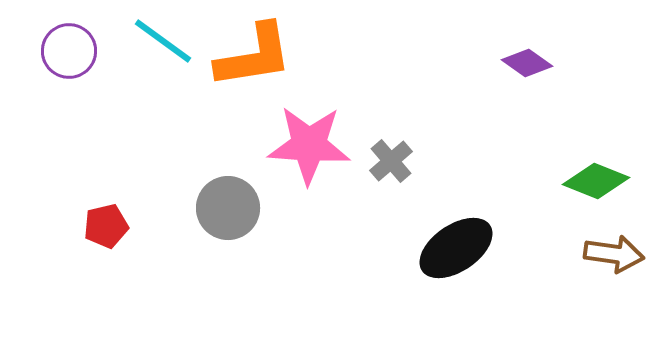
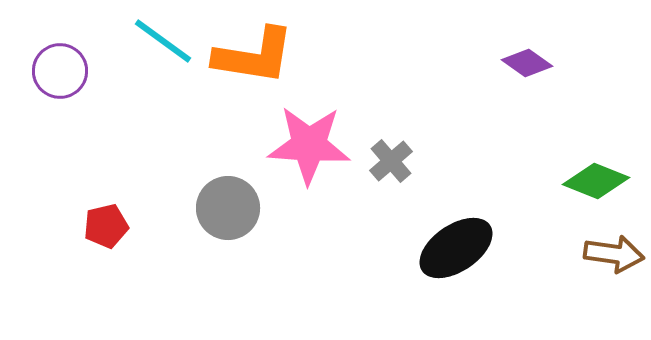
purple circle: moved 9 px left, 20 px down
orange L-shape: rotated 18 degrees clockwise
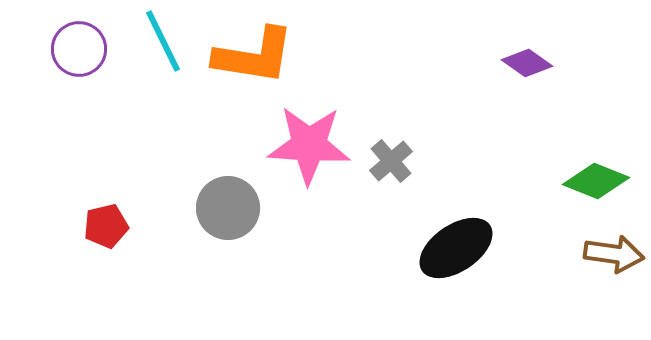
cyan line: rotated 28 degrees clockwise
purple circle: moved 19 px right, 22 px up
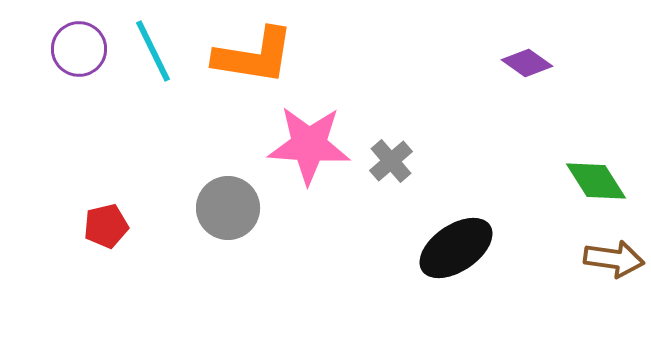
cyan line: moved 10 px left, 10 px down
green diamond: rotated 36 degrees clockwise
brown arrow: moved 5 px down
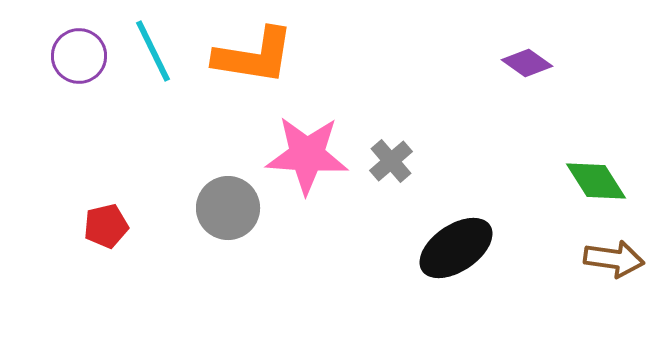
purple circle: moved 7 px down
pink star: moved 2 px left, 10 px down
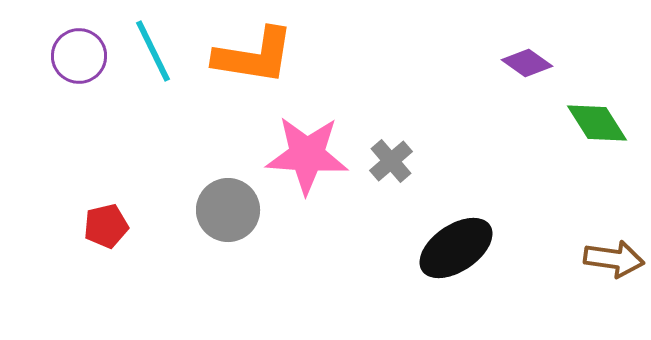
green diamond: moved 1 px right, 58 px up
gray circle: moved 2 px down
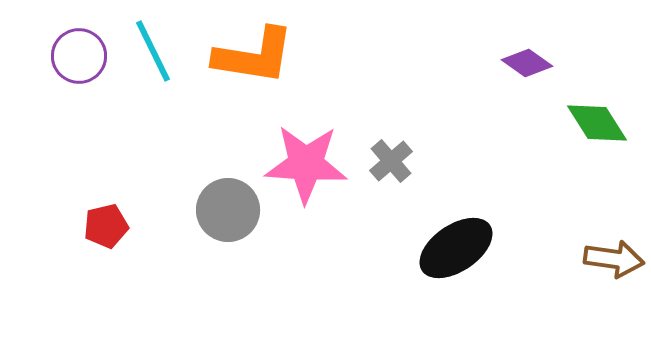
pink star: moved 1 px left, 9 px down
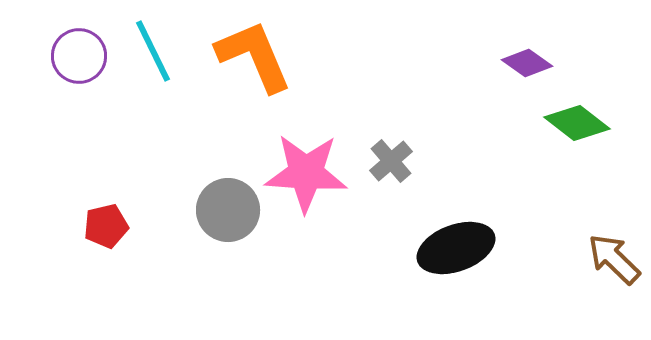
orange L-shape: rotated 122 degrees counterclockwise
green diamond: moved 20 px left; rotated 20 degrees counterclockwise
pink star: moved 9 px down
black ellipse: rotated 14 degrees clockwise
brown arrow: rotated 144 degrees counterclockwise
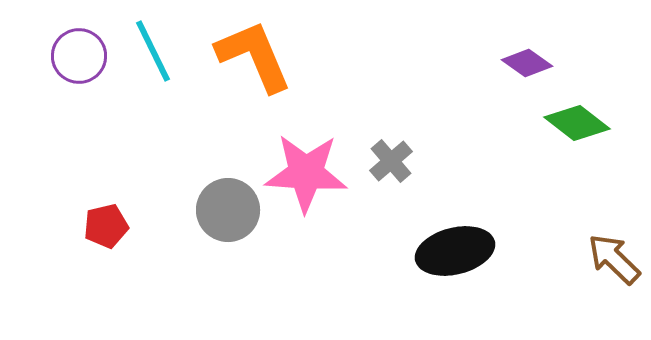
black ellipse: moved 1 px left, 3 px down; rotated 6 degrees clockwise
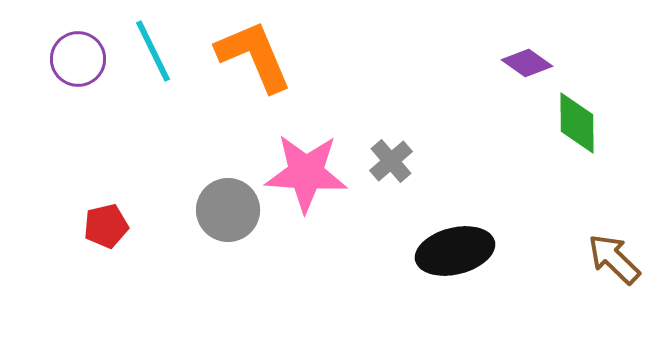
purple circle: moved 1 px left, 3 px down
green diamond: rotated 52 degrees clockwise
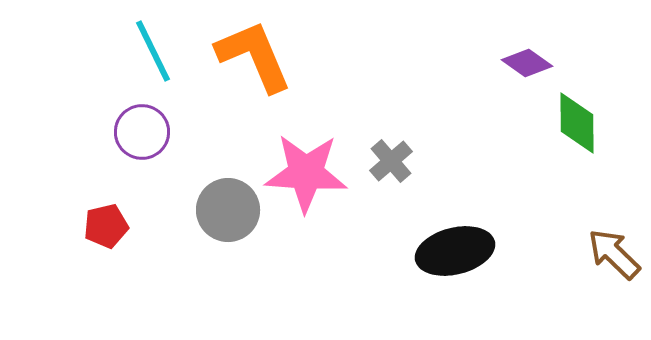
purple circle: moved 64 px right, 73 px down
brown arrow: moved 5 px up
